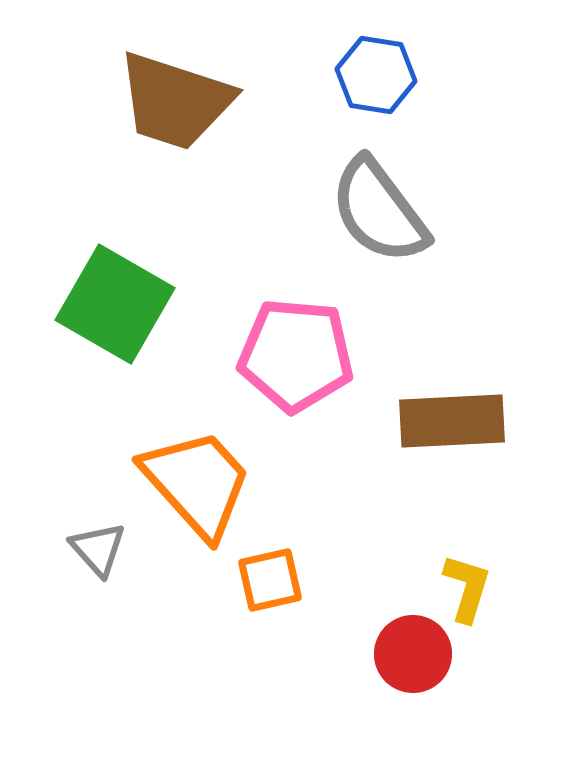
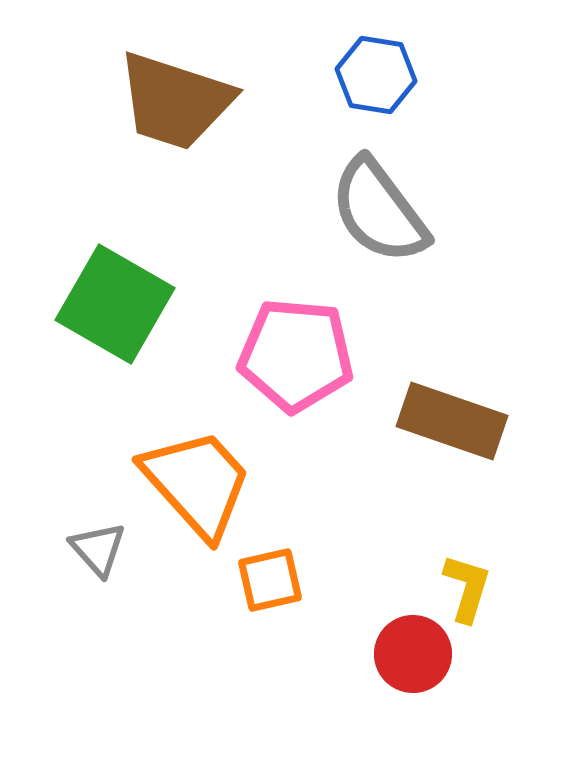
brown rectangle: rotated 22 degrees clockwise
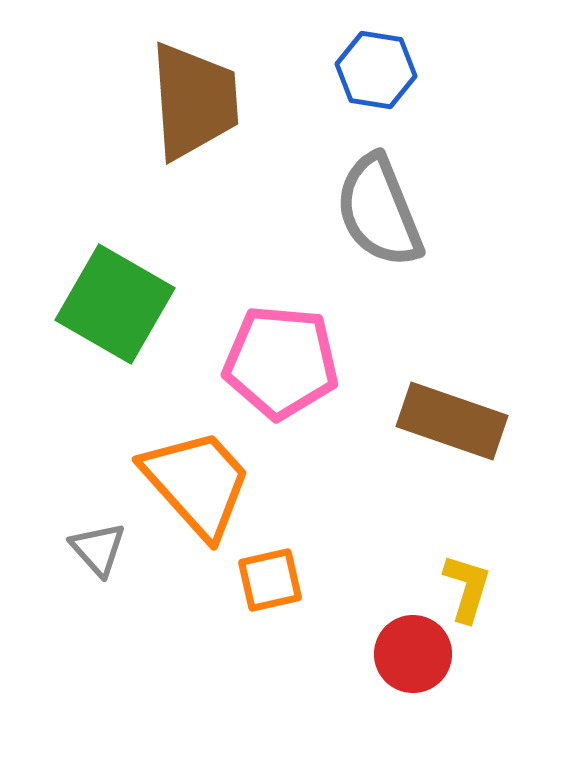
blue hexagon: moved 5 px up
brown trapezoid: moved 19 px right; rotated 112 degrees counterclockwise
gray semicircle: rotated 15 degrees clockwise
pink pentagon: moved 15 px left, 7 px down
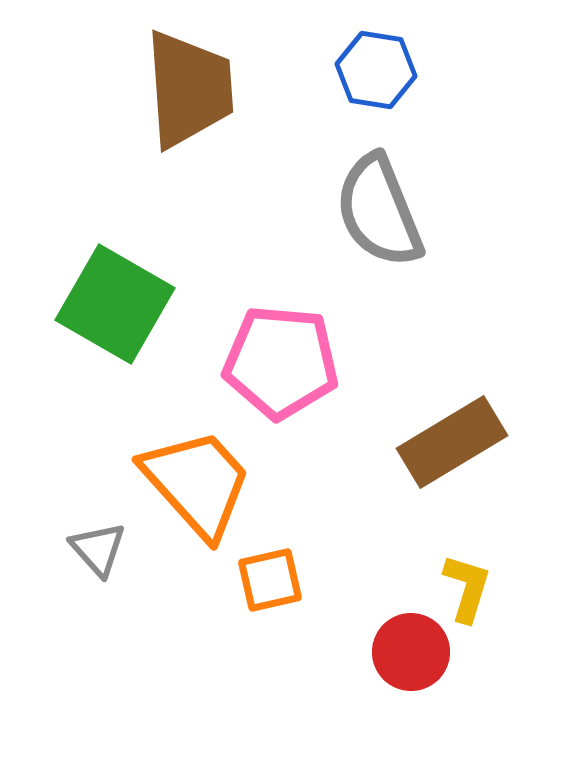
brown trapezoid: moved 5 px left, 12 px up
brown rectangle: moved 21 px down; rotated 50 degrees counterclockwise
red circle: moved 2 px left, 2 px up
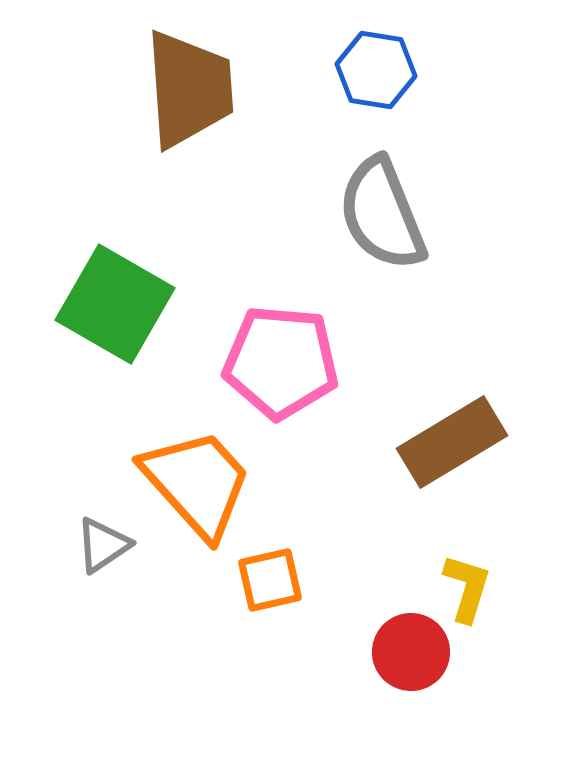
gray semicircle: moved 3 px right, 3 px down
gray triangle: moved 5 px right, 4 px up; rotated 38 degrees clockwise
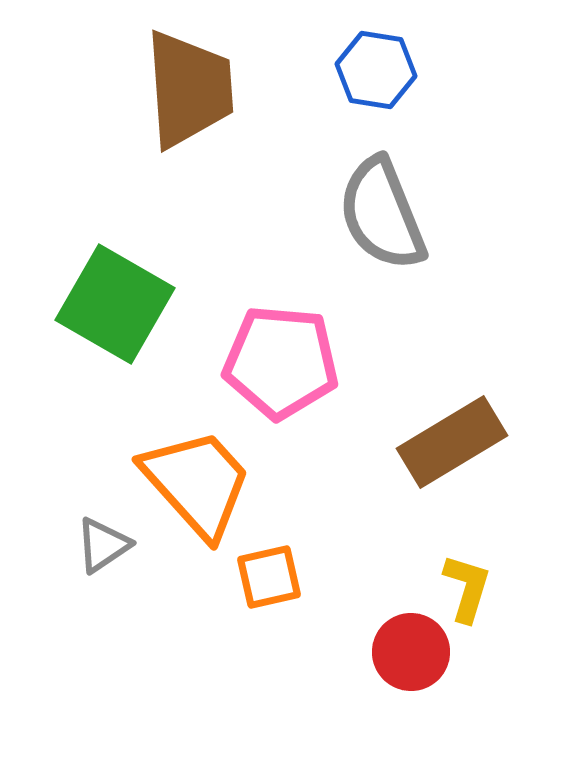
orange square: moved 1 px left, 3 px up
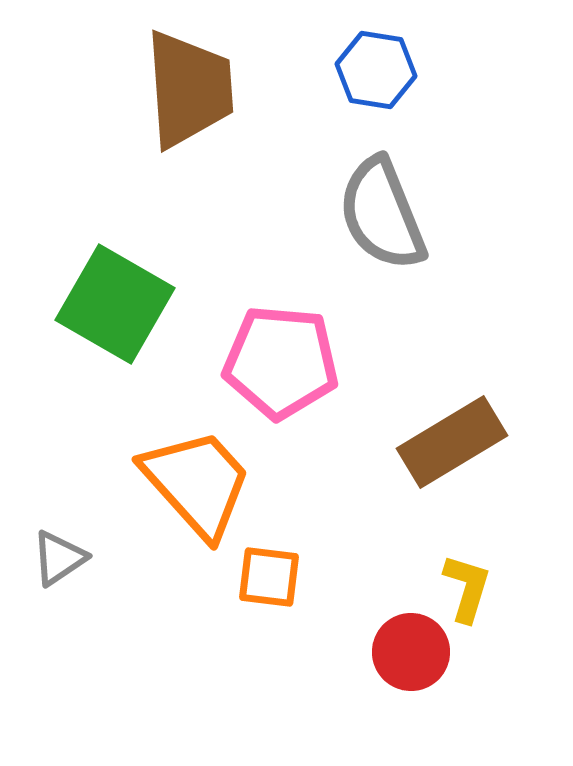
gray triangle: moved 44 px left, 13 px down
orange square: rotated 20 degrees clockwise
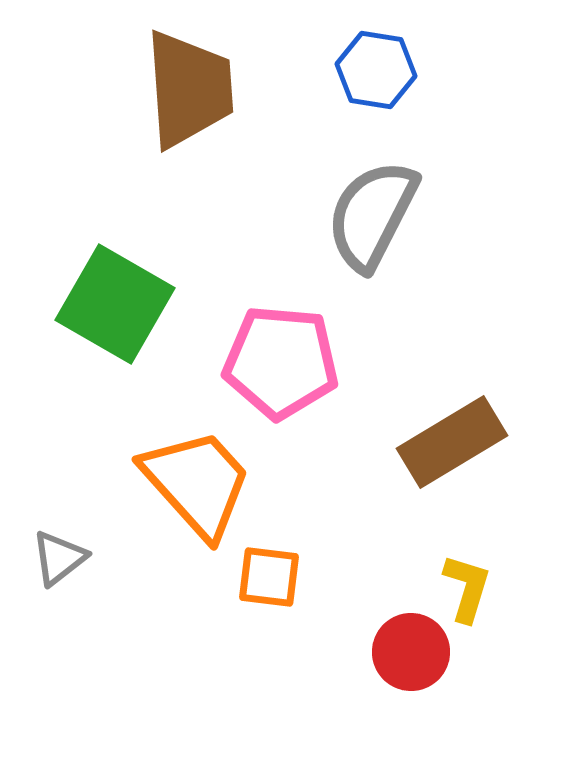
gray semicircle: moved 10 px left, 1 px down; rotated 49 degrees clockwise
gray triangle: rotated 4 degrees counterclockwise
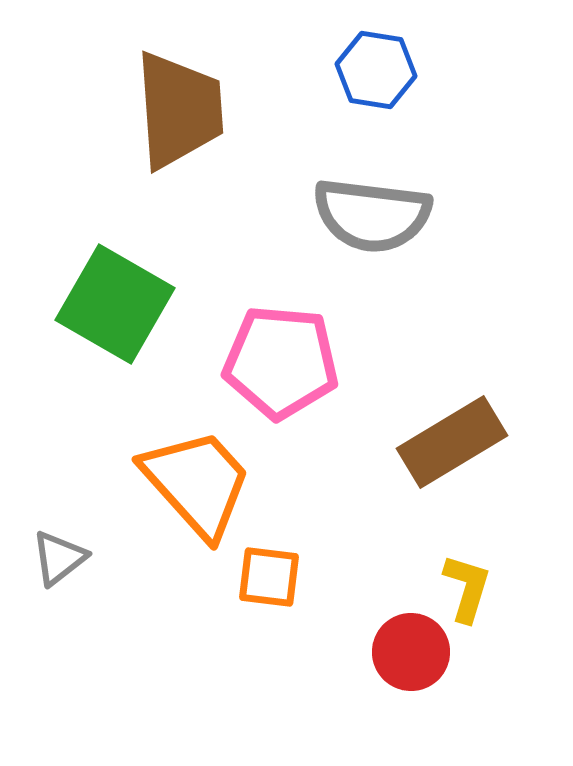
brown trapezoid: moved 10 px left, 21 px down
gray semicircle: rotated 110 degrees counterclockwise
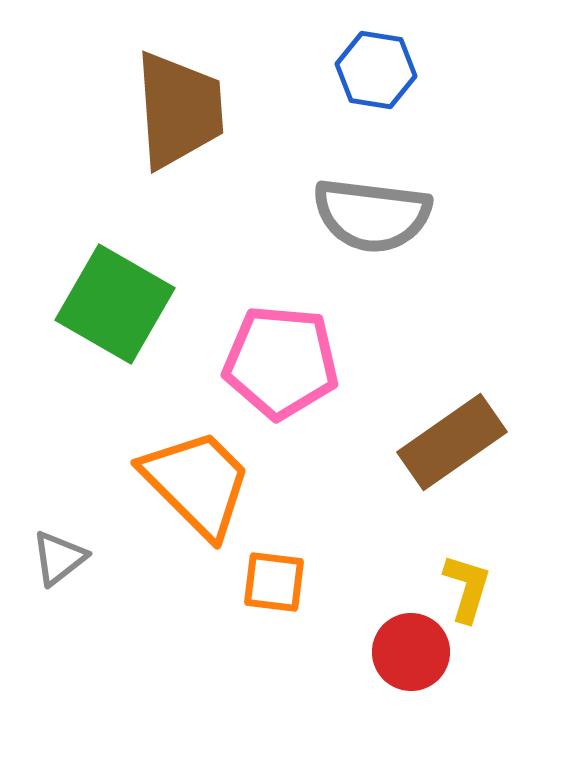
brown rectangle: rotated 4 degrees counterclockwise
orange trapezoid: rotated 3 degrees counterclockwise
orange square: moved 5 px right, 5 px down
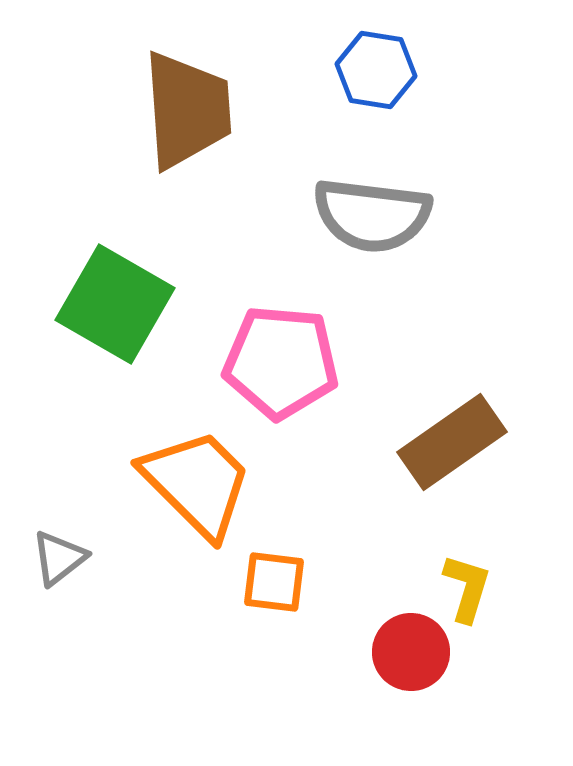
brown trapezoid: moved 8 px right
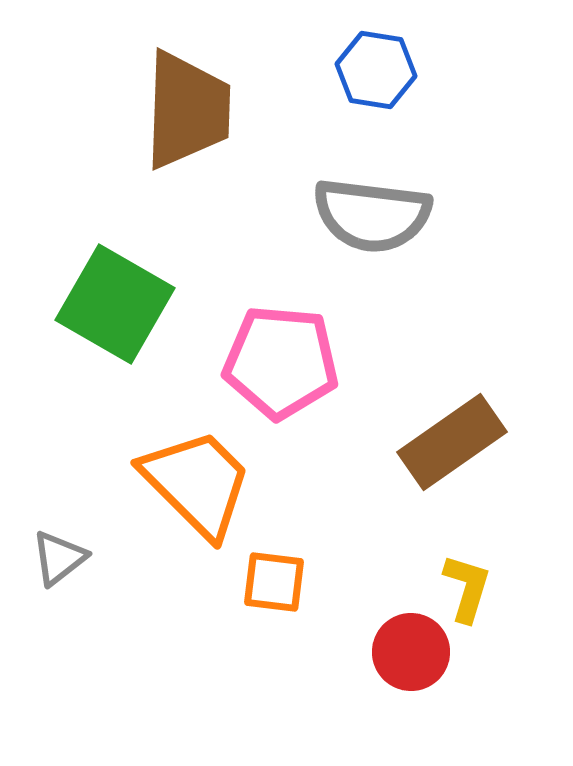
brown trapezoid: rotated 6 degrees clockwise
